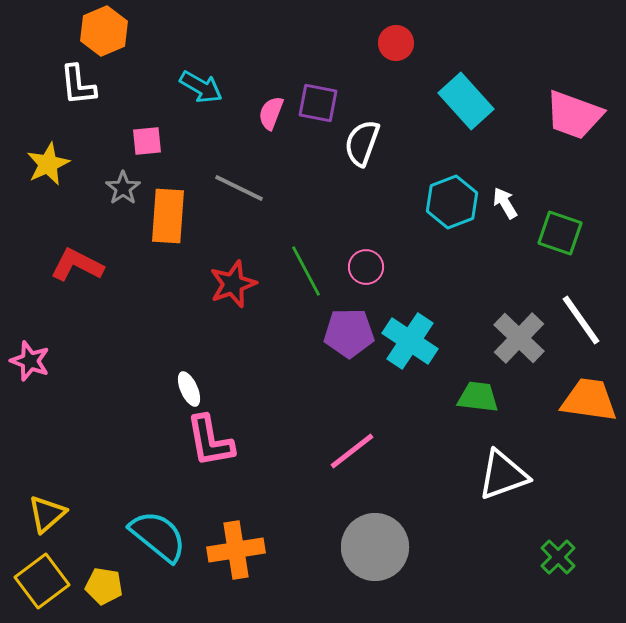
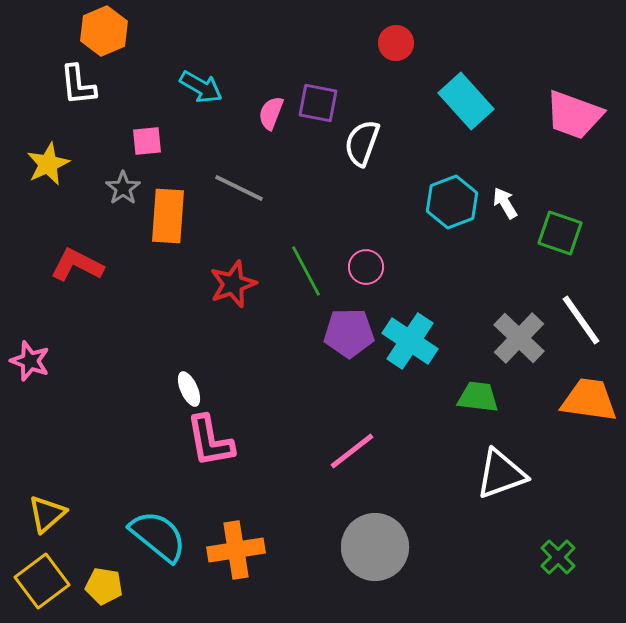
white triangle: moved 2 px left, 1 px up
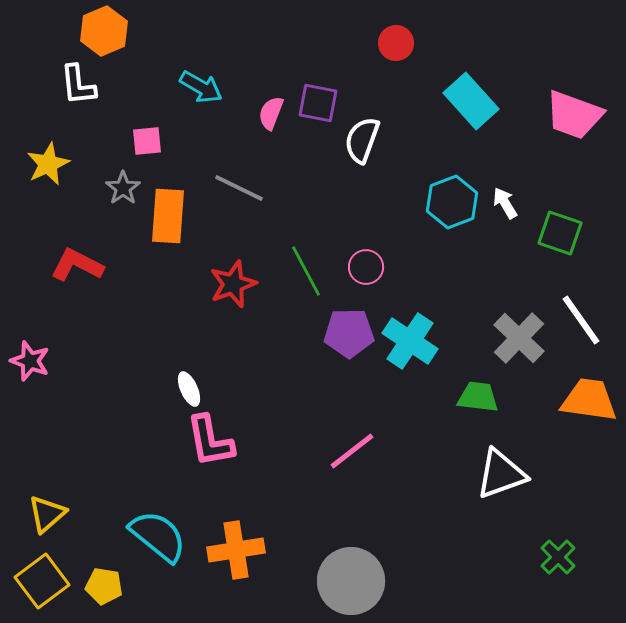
cyan rectangle: moved 5 px right
white semicircle: moved 3 px up
gray circle: moved 24 px left, 34 px down
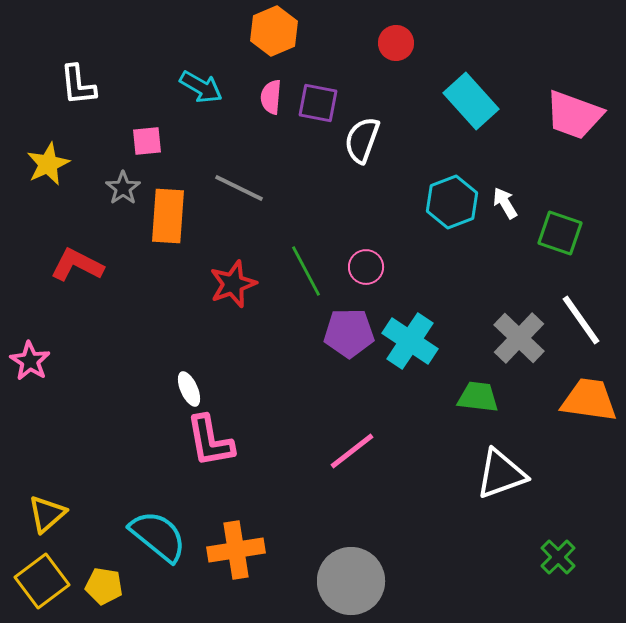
orange hexagon: moved 170 px right
pink semicircle: moved 16 px up; rotated 16 degrees counterclockwise
pink star: rotated 12 degrees clockwise
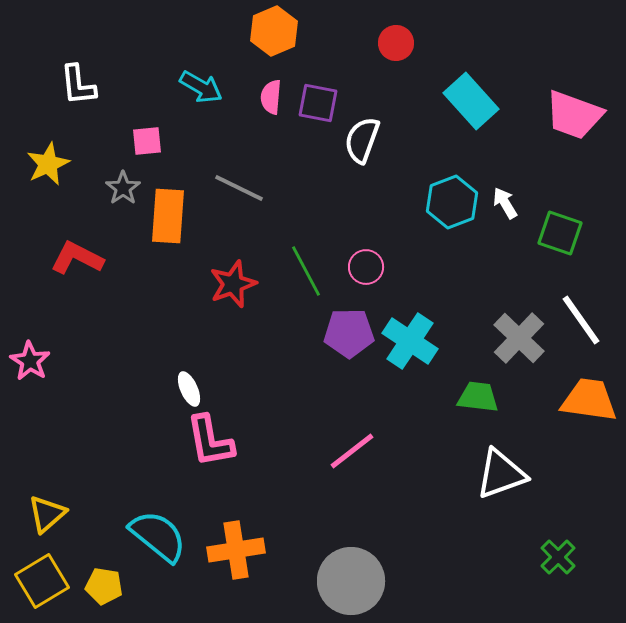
red L-shape: moved 7 px up
yellow square: rotated 6 degrees clockwise
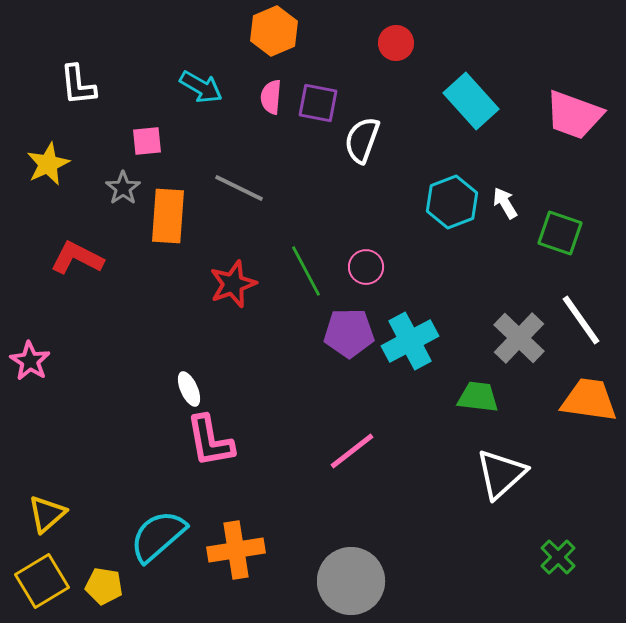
cyan cross: rotated 28 degrees clockwise
white triangle: rotated 22 degrees counterclockwise
cyan semicircle: rotated 80 degrees counterclockwise
